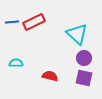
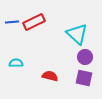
purple circle: moved 1 px right, 1 px up
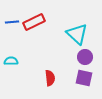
cyan semicircle: moved 5 px left, 2 px up
red semicircle: moved 2 px down; rotated 70 degrees clockwise
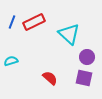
blue line: rotated 64 degrees counterclockwise
cyan triangle: moved 8 px left
purple circle: moved 2 px right
cyan semicircle: rotated 16 degrees counterclockwise
red semicircle: rotated 42 degrees counterclockwise
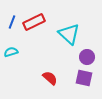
cyan semicircle: moved 9 px up
